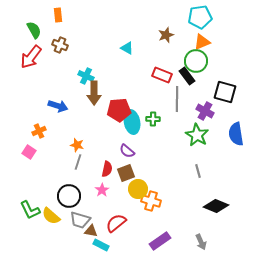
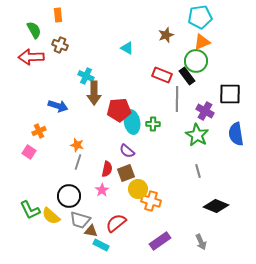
red arrow at (31, 57): rotated 50 degrees clockwise
black square at (225, 92): moved 5 px right, 2 px down; rotated 15 degrees counterclockwise
green cross at (153, 119): moved 5 px down
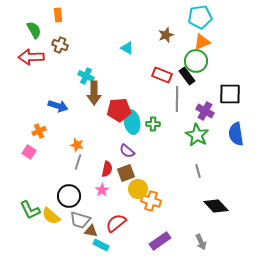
black diamond at (216, 206): rotated 25 degrees clockwise
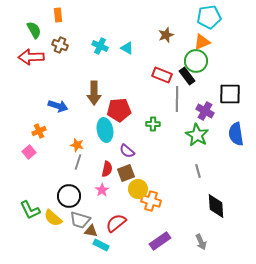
cyan pentagon at (200, 17): moved 9 px right
cyan cross at (86, 76): moved 14 px right, 30 px up
cyan ellipse at (132, 122): moved 27 px left, 8 px down
pink square at (29, 152): rotated 16 degrees clockwise
black diamond at (216, 206): rotated 40 degrees clockwise
yellow semicircle at (51, 216): moved 2 px right, 2 px down
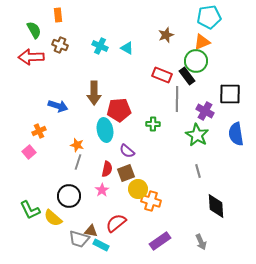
gray trapezoid at (80, 220): moved 1 px left, 19 px down
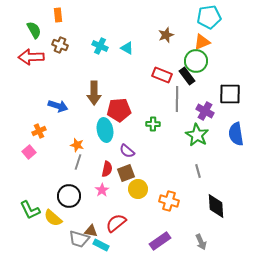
orange cross at (151, 201): moved 18 px right
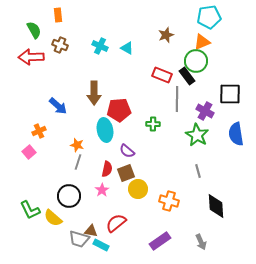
blue arrow at (58, 106): rotated 24 degrees clockwise
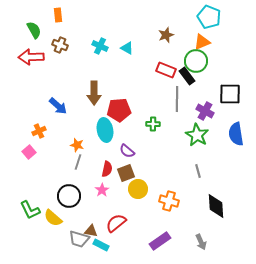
cyan pentagon at (209, 17): rotated 30 degrees clockwise
red rectangle at (162, 75): moved 4 px right, 5 px up
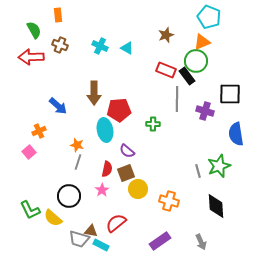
purple cross at (205, 111): rotated 12 degrees counterclockwise
green star at (197, 135): moved 22 px right, 31 px down; rotated 20 degrees clockwise
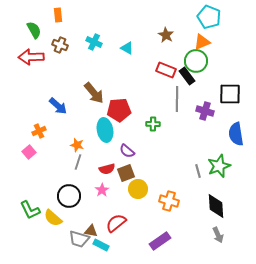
brown star at (166, 35): rotated 21 degrees counterclockwise
cyan cross at (100, 46): moved 6 px left, 4 px up
brown arrow at (94, 93): rotated 40 degrees counterclockwise
red semicircle at (107, 169): rotated 63 degrees clockwise
gray arrow at (201, 242): moved 17 px right, 7 px up
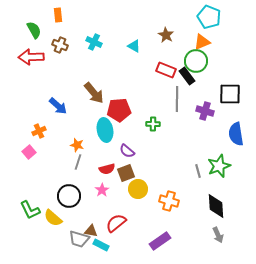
cyan triangle at (127, 48): moved 7 px right, 2 px up
